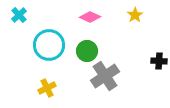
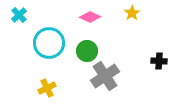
yellow star: moved 3 px left, 2 px up
cyan circle: moved 2 px up
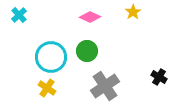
yellow star: moved 1 px right, 1 px up
cyan circle: moved 2 px right, 14 px down
black cross: moved 16 px down; rotated 28 degrees clockwise
gray cross: moved 10 px down
yellow cross: rotated 30 degrees counterclockwise
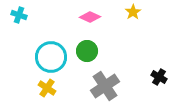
cyan cross: rotated 28 degrees counterclockwise
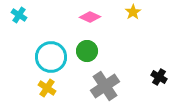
cyan cross: rotated 14 degrees clockwise
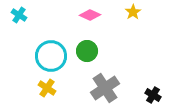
pink diamond: moved 2 px up
cyan circle: moved 1 px up
black cross: moved 6 px left, 18 px down
gray cross: moved 2 px down
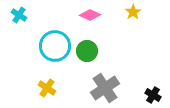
cyan circle: moved 4 px right, 10 px up
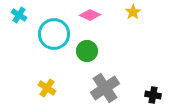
cyan circle: moved 1 px left, 12 px up
black cross: rotated 21 degrees counterclockwise
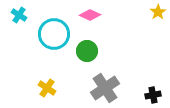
yellow star: moved 25 px right
black cross: rotated 21 degrees counterclockwise
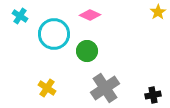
cyan cross: moved 1 px right, 1 px down
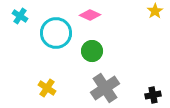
yellow star: moved 3 px left, 1 px up
cyan circle: moved 2 px right, 1 px up
green circle: moved 5 px right
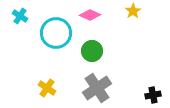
yellow star: moved 22 px left
gray cross: moved 8 px left
